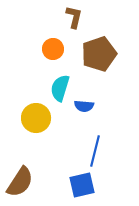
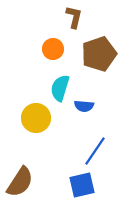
blue line: rotated 20 degrees clockwise
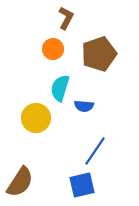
brown L-shape: moved 8 px left, 1 px down; rotated 15 degrees clockwise
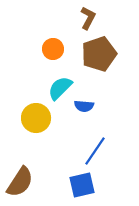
brown L-shape: moved 22 px right
cyan semicircle: rotated 28 degrees clockwise
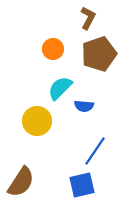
yellow circle: moved 1 px right, 3 px down
brown semicircle: moved 1 px right
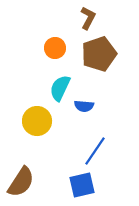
orange circle: moved 2 px right, 1 px up
cyan semicircle: rotated 20 degrees counterclockwise
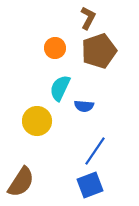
brown pentagon: moved 3 px up
blue square: moved 8 px right; rotated 8 degrees counterclockwise
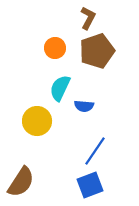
brown pentagon: moved 2 px left
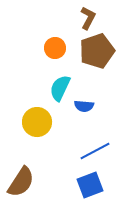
yellow circle: moved 1 px down
blue line: rotated 28 degrees clockwise
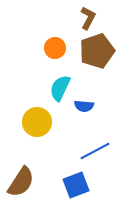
blue square: moved 14 px left
